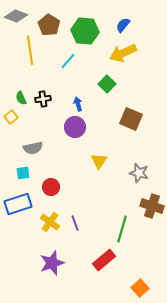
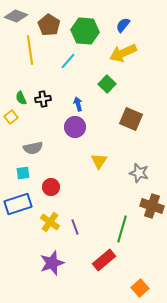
purple line: moved 4 px down
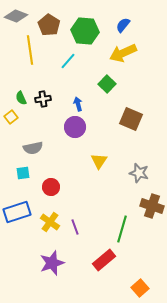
blue rectangle: moved 1 px left, 8 px down
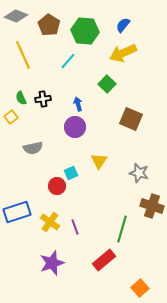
yellow line: moved 7 px left, 5 px down; rotated 16 degrees counterclockwise
cyan square: moved 48 px right; rotated 16 degrees counterclockwise
red circle: moved 6 px right, 1 px up
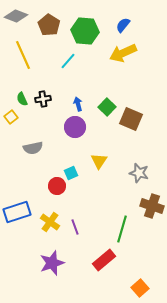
green square: moved 23 px down
green semicircle: moved 1 px right, 1 px down
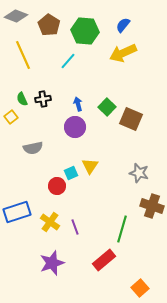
yellow triangle: moved 9 px left, 5 px down
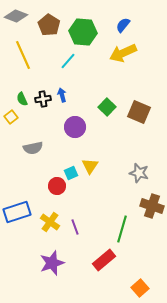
green hexagon: moved 2 px left, 1 px down
blue arrow: moved 16 px left, 9 px up
brown square: moved 8 px right, 7 px up
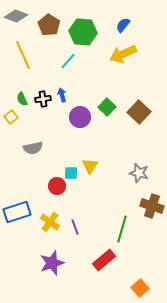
yellow arrow: moved 1 px down
brown square: rotated 20 degrees clockwise
purple circle: moved 5 px right, 10 px up
cyan square: rotated 24 degrees clockwise
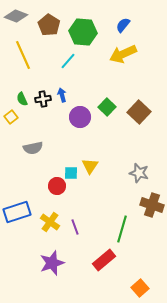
brown cross: moved 1 px up
